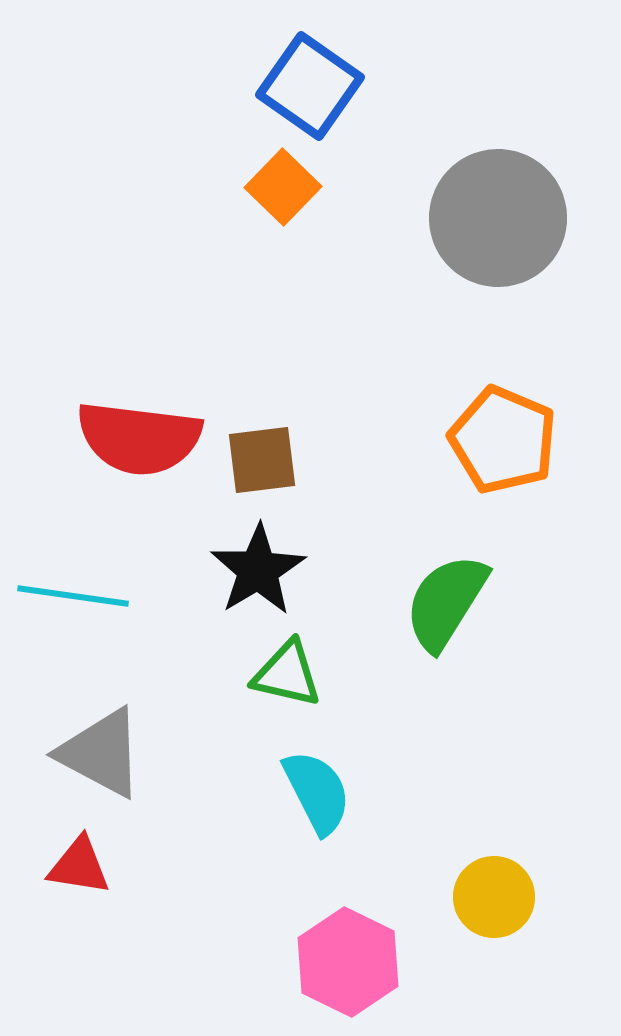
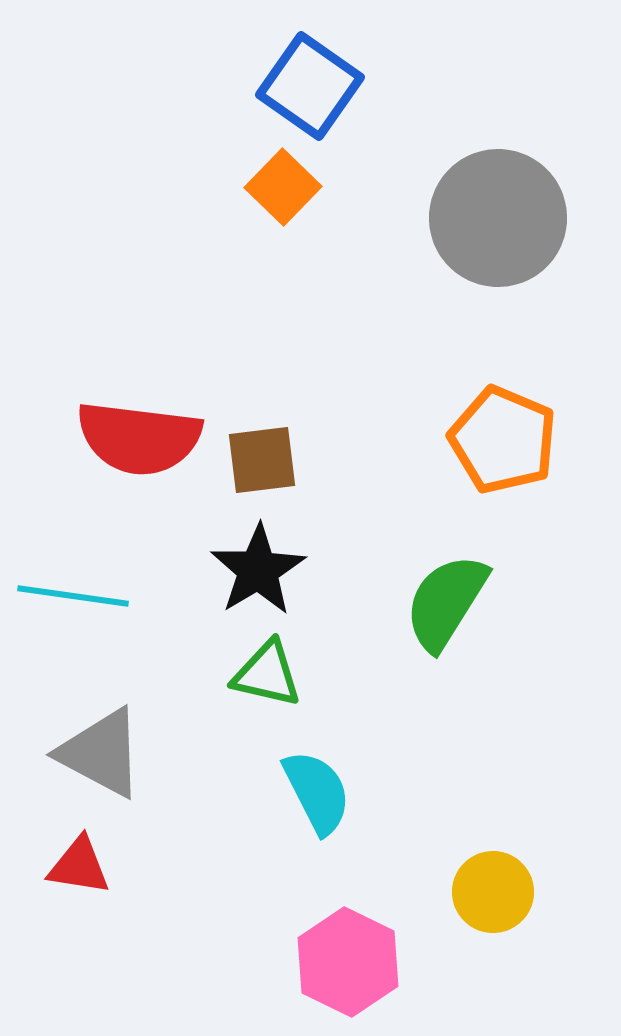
green triangle: moved 20 px left
yellow circle: moved 1 px left, 5 px up
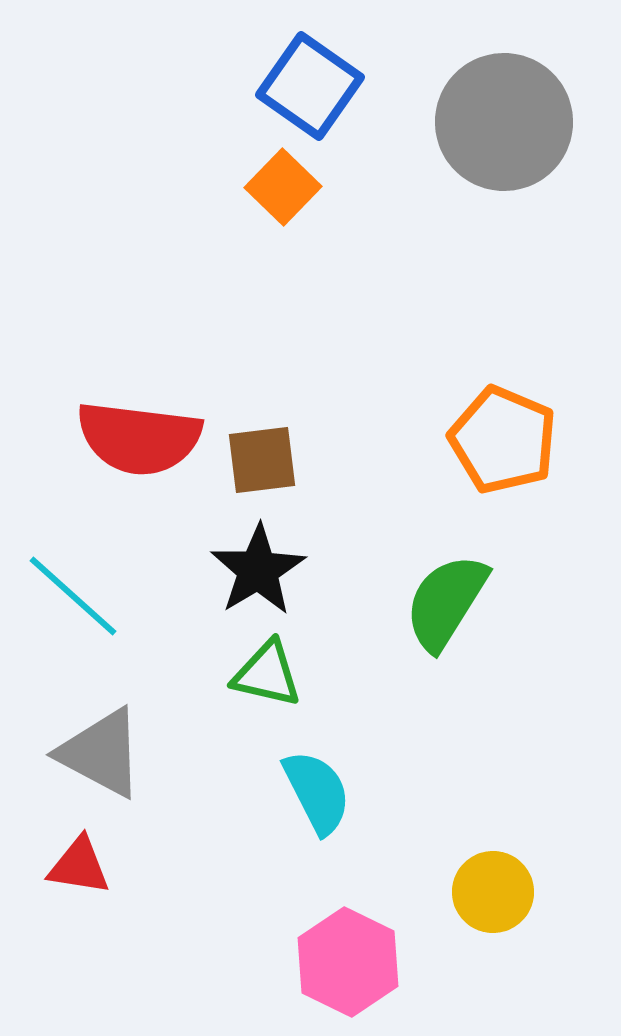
gray circle: moved 6 px right, 96 px up
cyan line: rotated 34 degrees clockwise
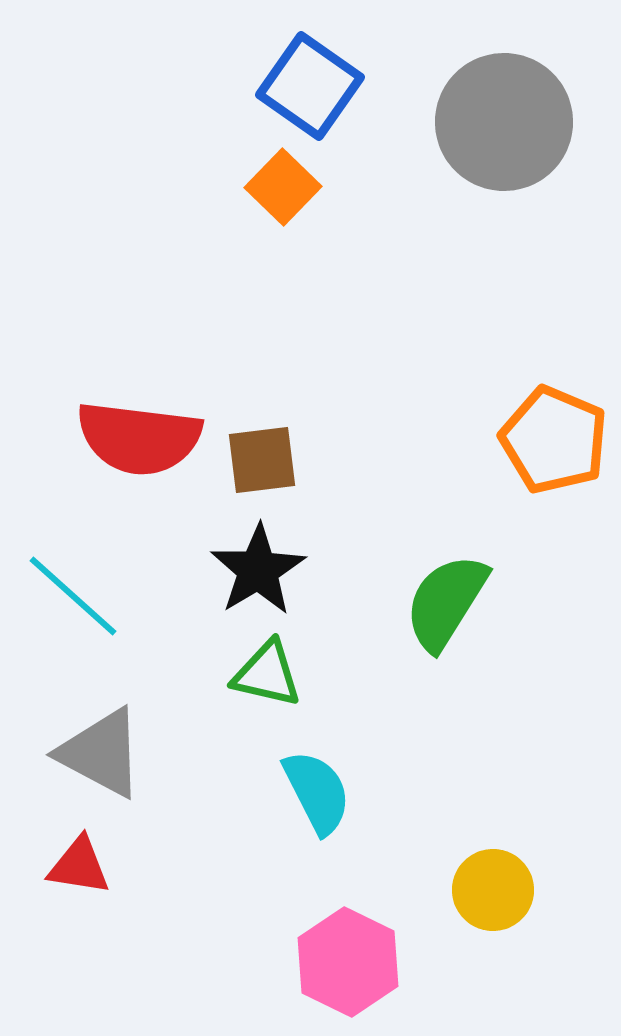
orange pentagon: moved 51 px right
yellow circle: moved 2 px up
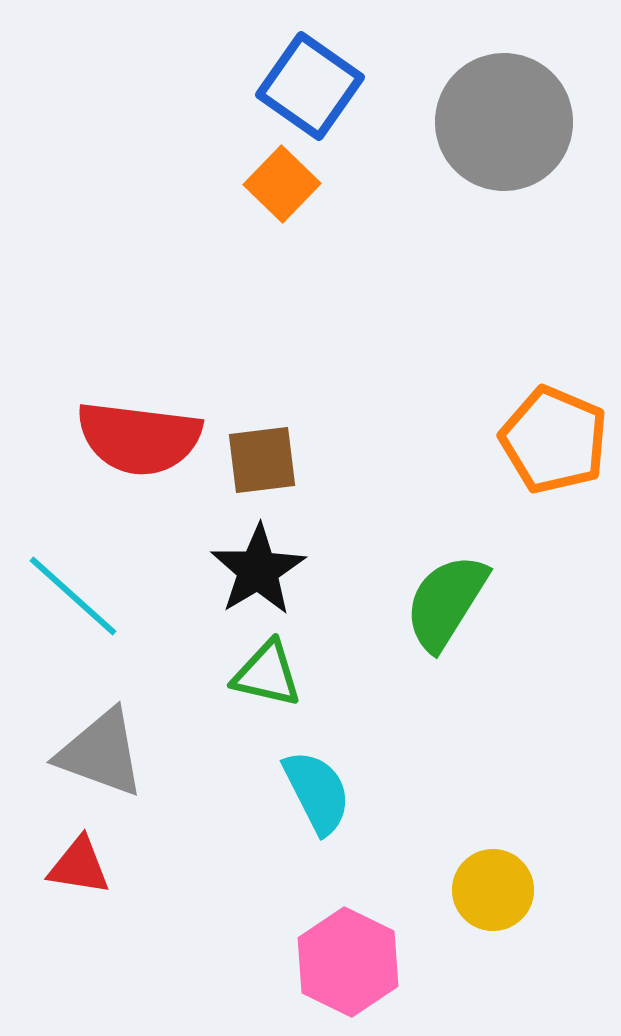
orange square: moved 1 px left, 3 px up
gray triangle: rotated 8 degrees counterclockwise
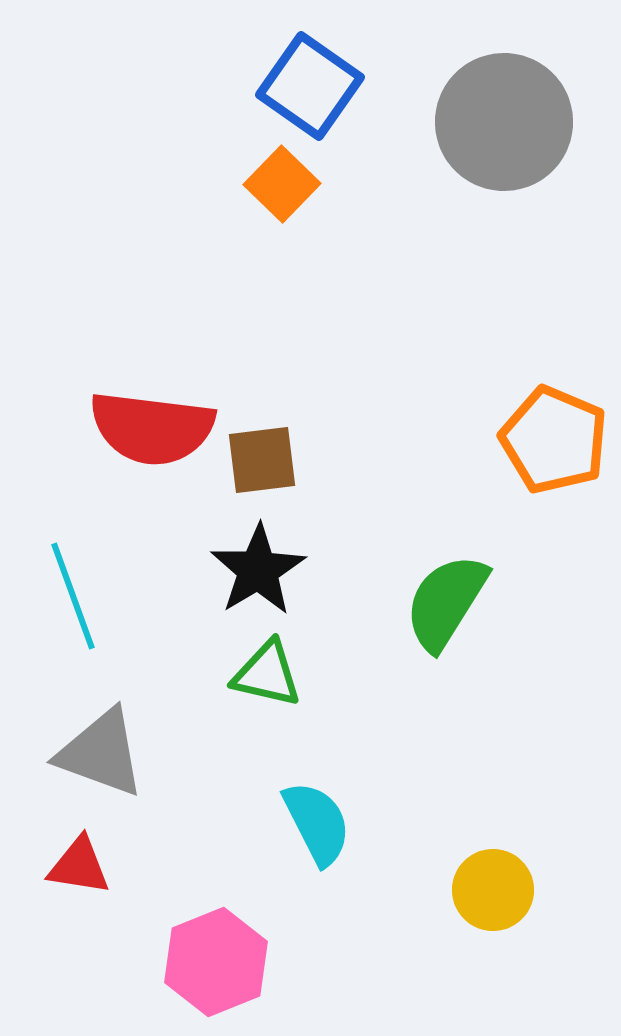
red semicircle: moved 13 px right, 10 px up
cyan line: rotated 28 degrees clockwise
cyan semicircle: moved 31 px down
pink hexagon: moved 132 px left; rotated 12 degrees clockwise
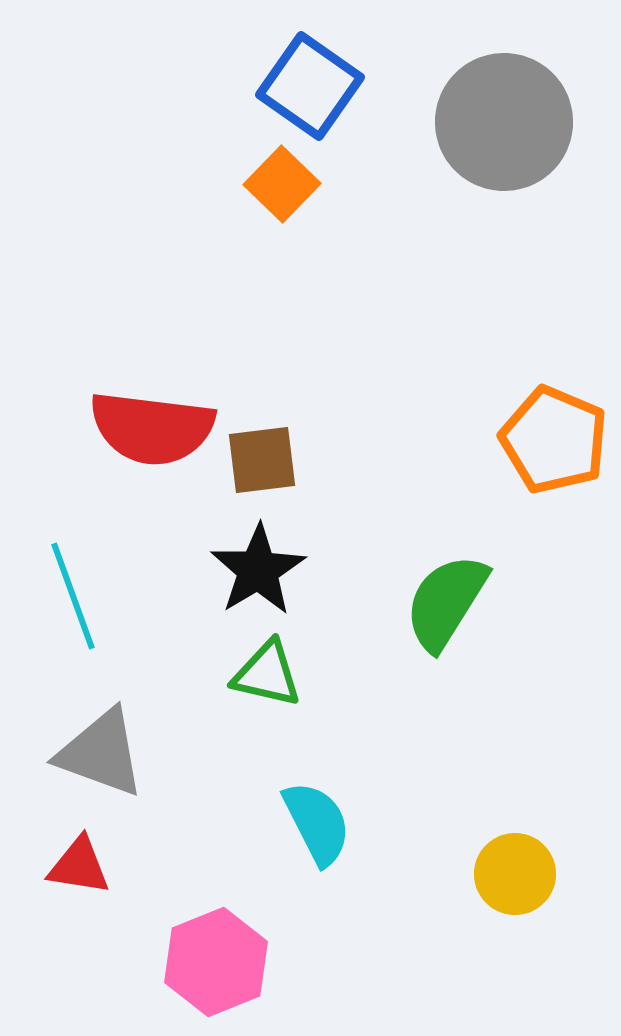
yellow circle: moved 22 px right, 16 px up
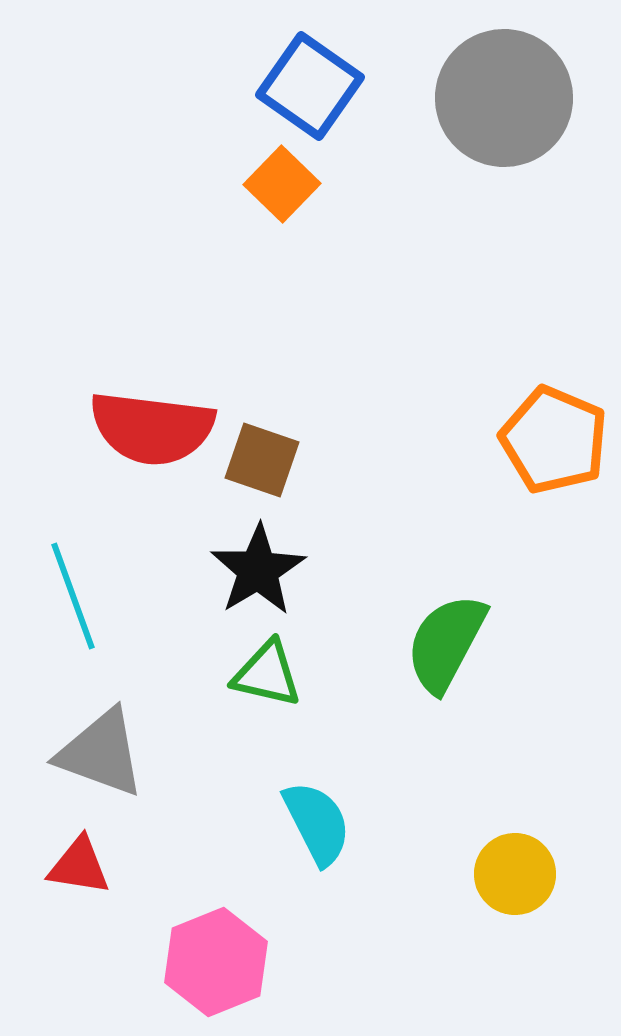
gray circle: moved 24 px up
brown square: rotated 26 degrees clockwise
green semicircle: moved 41 px down; rotated 4 degrees counterclockwise
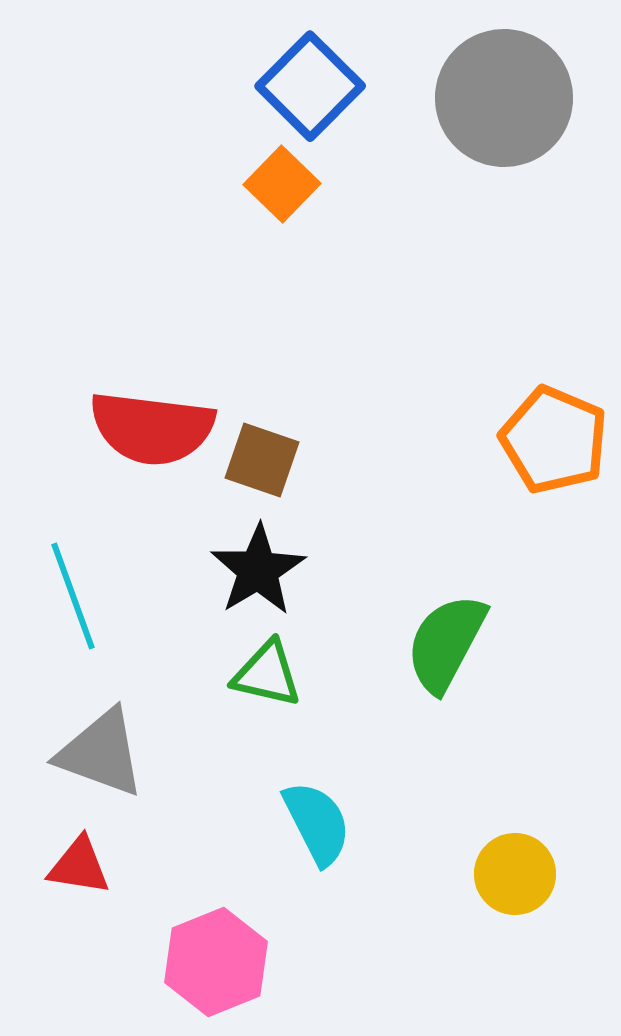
blue square: rotated 10 degrees clockwise
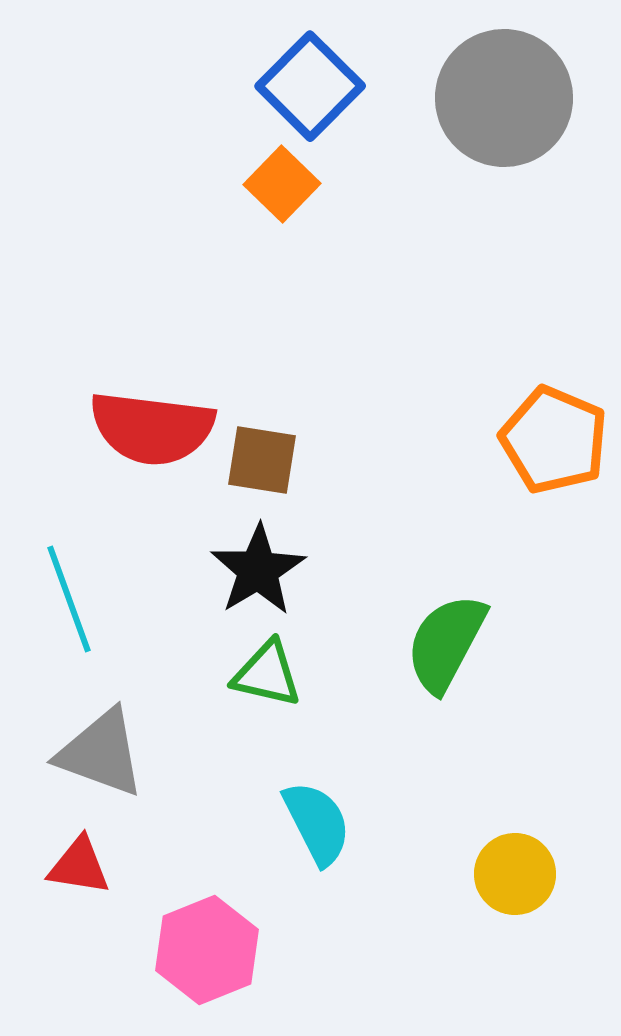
brown square: rotated 10 degrees counterclockwise
cyan line: moved 4 px left, 3 px down
pink hexagon: moved 9 px left, 12 px up
